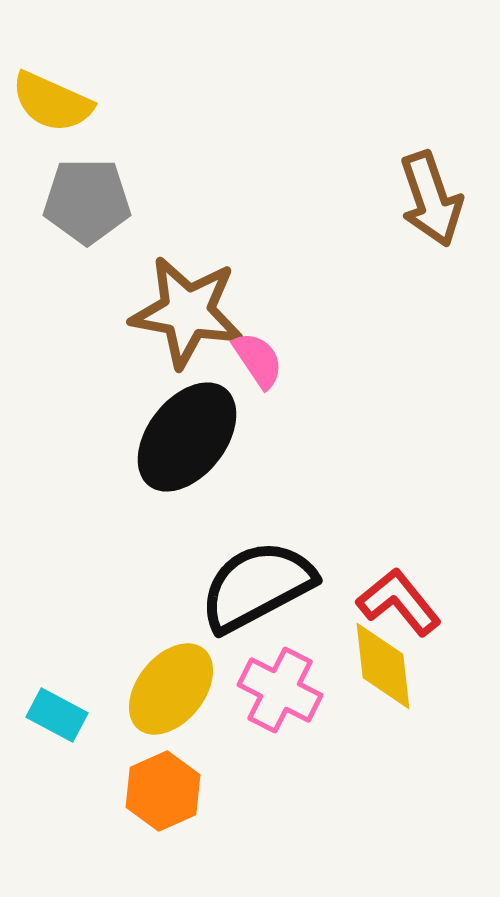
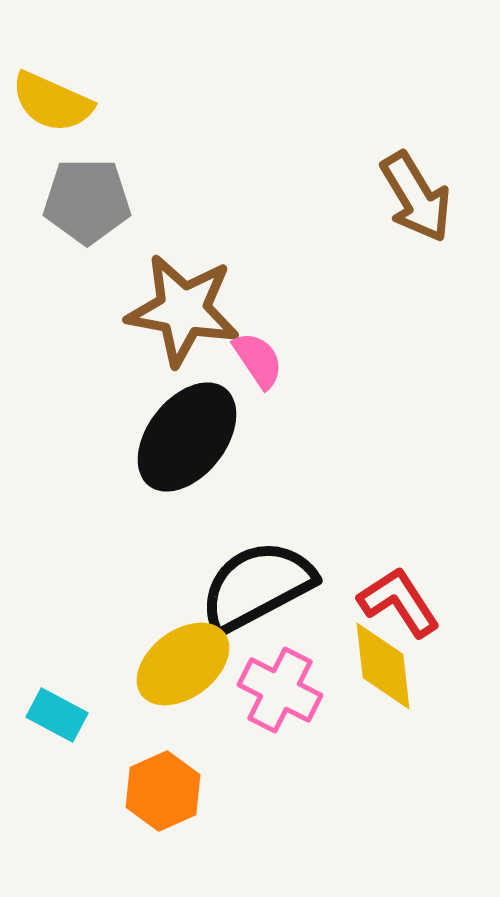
brown arrow: moved 15 px left, 2 px up; rotated 12 degrees counterclockwise
brown star: moved 4 px left, 2 px up
red L-shape: rotated 6 degrees clockwise
yellow ellipse: moved 12 px right, 25 px up; rotated 14 degrees clockwise
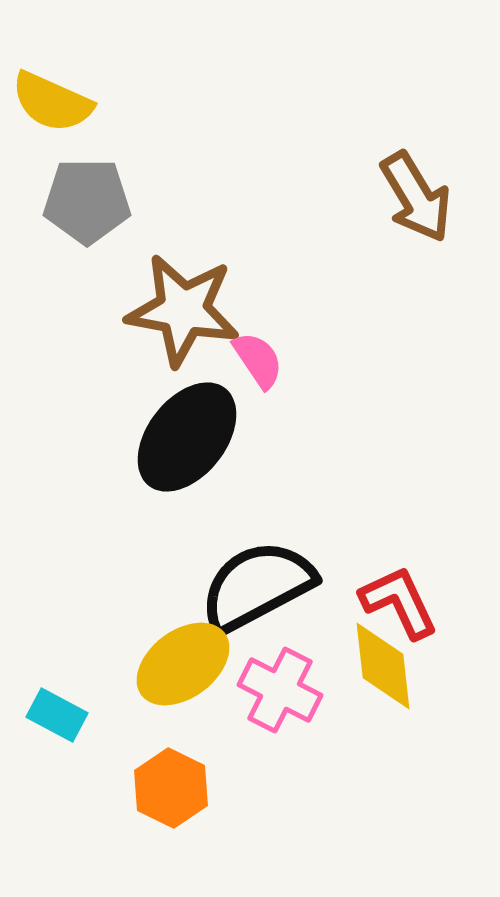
red L-shape: rotated 8 degrees clockwise
orange hexagon: moved 8 px right, 3 px up; rotated 10 degrees counterclockwise
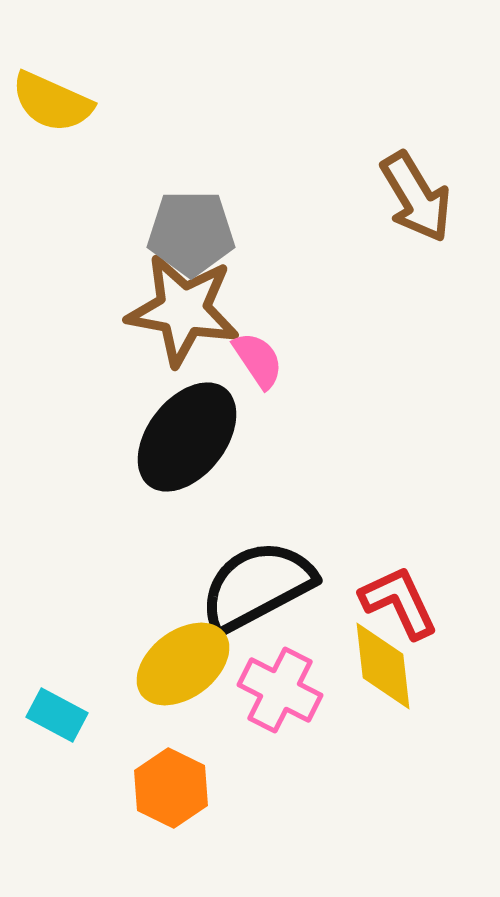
gray pentagon: moved 104 px right, 32 px down
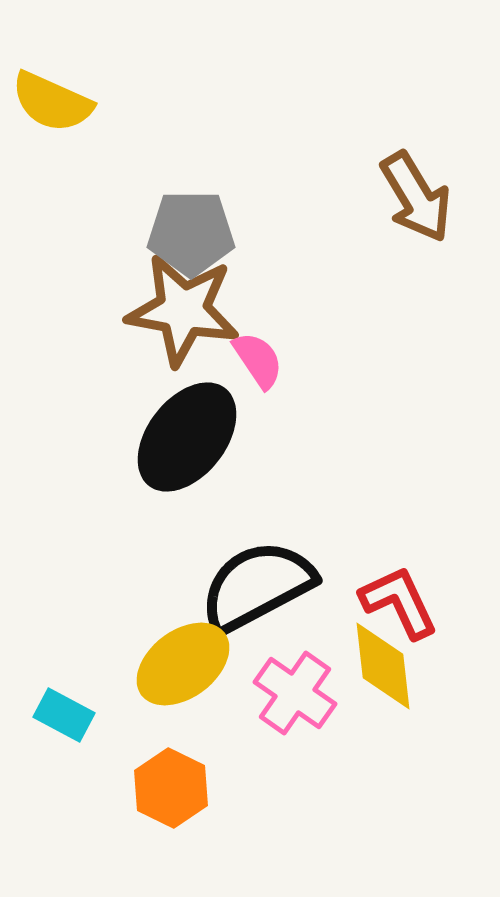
pink cross: moved 15 px right, 3 px down; rotated 8 degrees clockwise
cyan rectangle: moved 7 px right
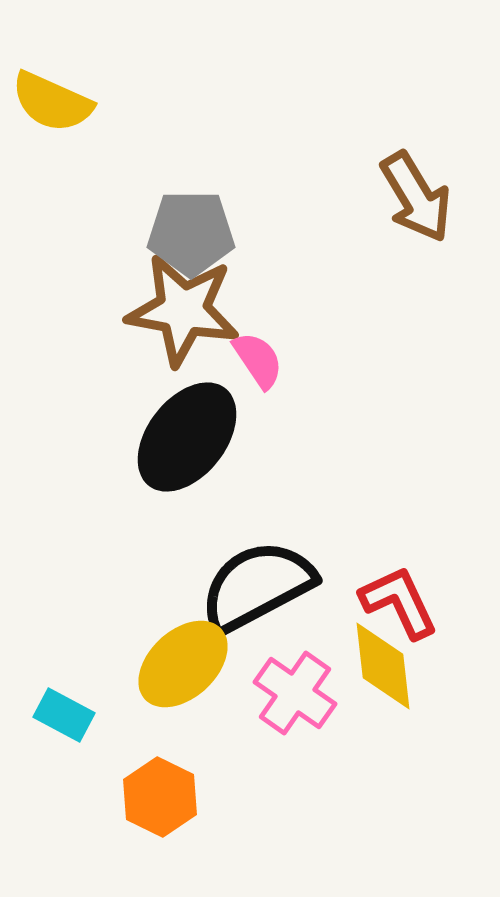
yellow ellipse: rotated 6 degrees counterclockwise
orange hexagon: moved 11 px left, 9 px down
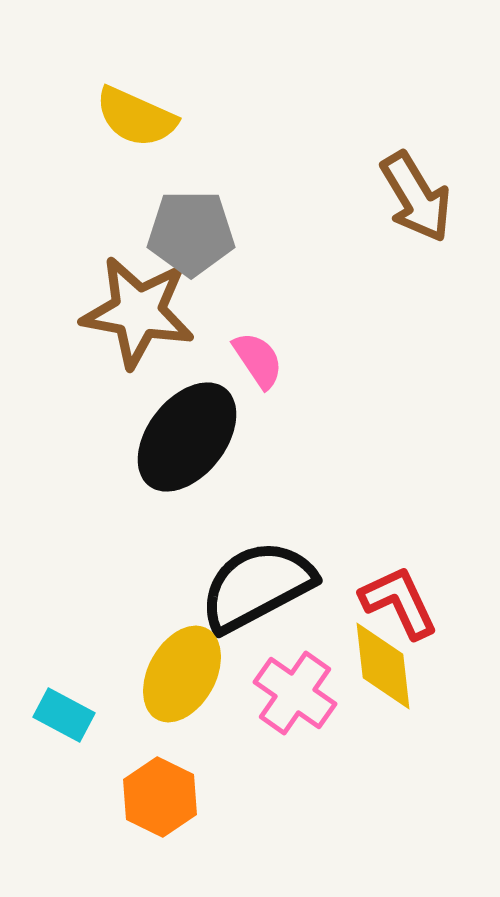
yellow semicircle: moved 84 px right, 15 px down
brown star: moved 45 px left, 2 px down
yellow ellipse: moved 1 px left, 10 px down; rotated 18 degrees counterclockwise
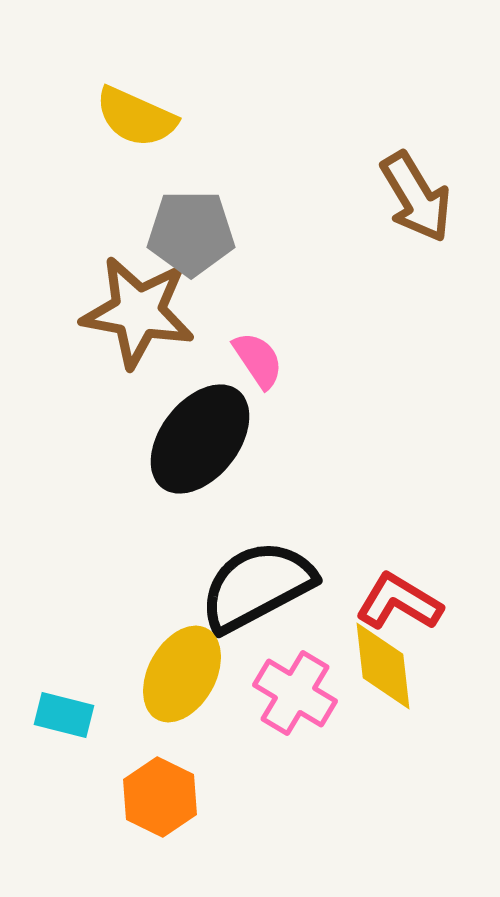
black ellipse: moved 13 px right, 2 px down
red L-shape: rotated 34 degrees counterclockwise
pink cross: rotated 4 degrees counterclockwise
cyan rectangle: rotated 14 degrees counterclockwise
